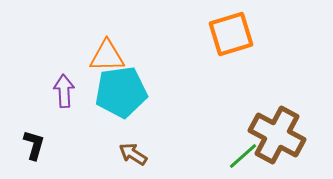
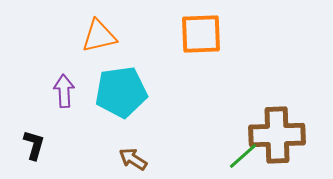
orange square: moved 30 px left; rotated 15 degrees clockwise
orange triangle: moved 8 px left, 20 px up; rotated 12 degrees counterclockwise
brown cross: rotated 30 degrees counterclockwise
brown arrow: moved 5 px down
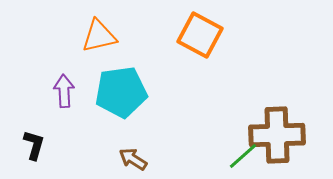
orange square: moved 1 px left, 1 px down; rotated 30 degrees clockwise
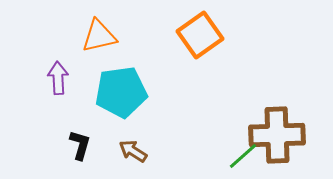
orange square: rotated 27 degrees clockwise
purple arrow: moved 6 px left, 13 px up
black L-shape: moved 46 px right
brown arrow: moved 8 px up
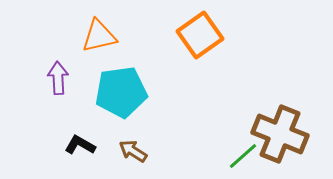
brown cross: moved 3 px right, 1 px up; rotated 24 degrees clockwise
black L-shape: rotated 76 degrees counterclockwise
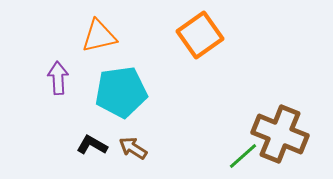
black L-shape: moved 12 px right
brown arrow: moved 3 px up
